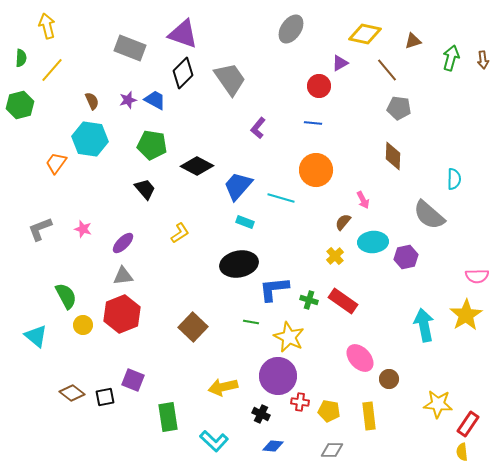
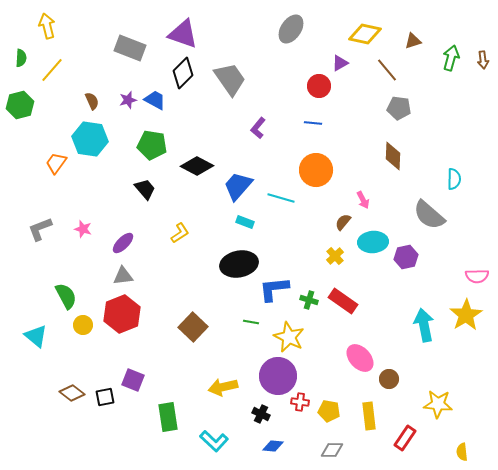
red rectangle at (468, 424): moved 63 px left, 14 px down
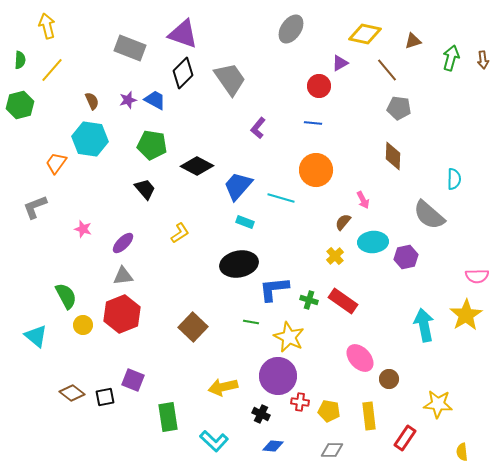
green semicircle at (21, 58): moved 1 px left, 2 px down
gray L-shape at (40, 229): moved 5 px left, 22 px up
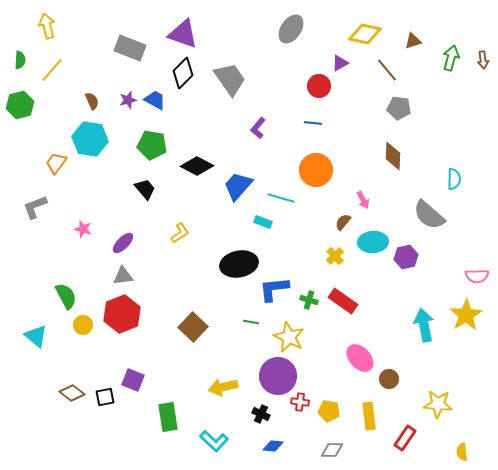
cyan rectangle at (245, 222): moved 18 px right
